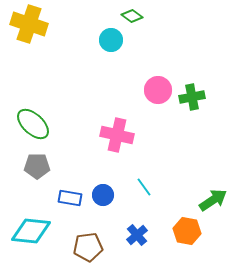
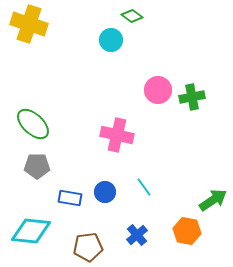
blue circle: moved 2 px right, 3 px up
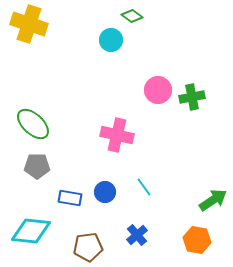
orange hexagon: moved 10 px right, 9 px down
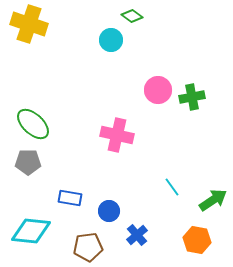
gray pentagon: moved 9 px left, 4 px up
cyan line: moved 28 px right
blue circle: moved 4 px right, 19 px down
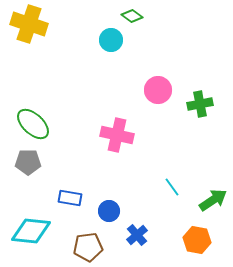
green cross: moved 8 px right, 7 px down
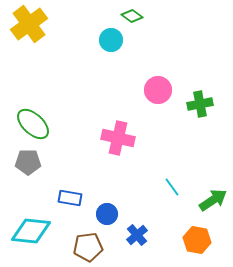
yellow cross: rotated 36 degrees clockwise
pink cross: moved 1 px right, 3 px down
blue circle: moved 2 px left, 3 px down
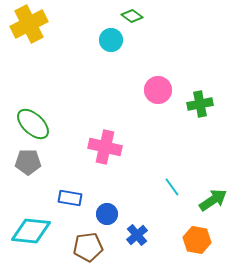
yellow cross: rotated 9 degrees clockwise
pink cross: moved 13 px left, 9 px down
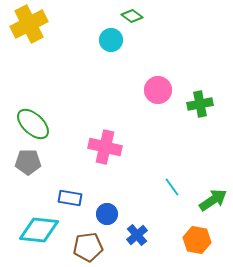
cyan diamond: moved 8 px right, 1 px up
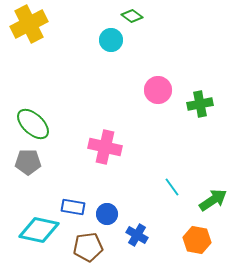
blue rectangle: moved 3 px right, 9 px down
cyan diamond: rotated 6 degrees clockwise
blue cross: rotated 20 degrees counterclockwise
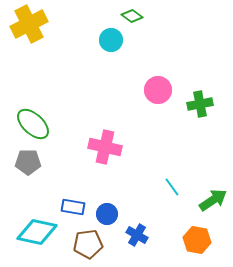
cyan diamond: moved 2 px left, 2 px down
brown pentagon: moved 3 px up
